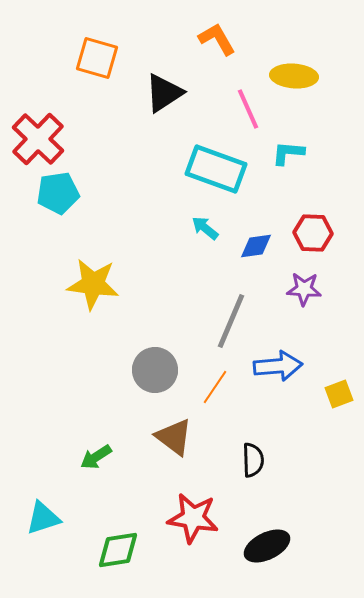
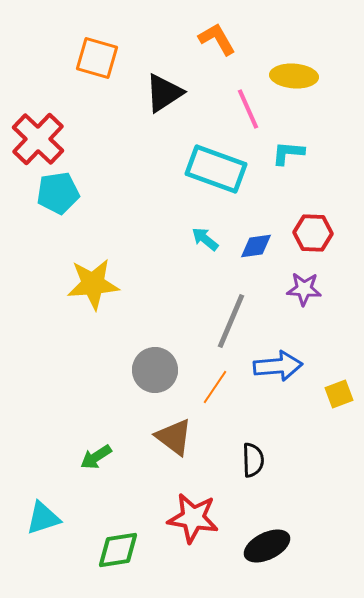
cyan arrow: moved 11 px down
yellow star: rotated 12 degrees counterclockwise
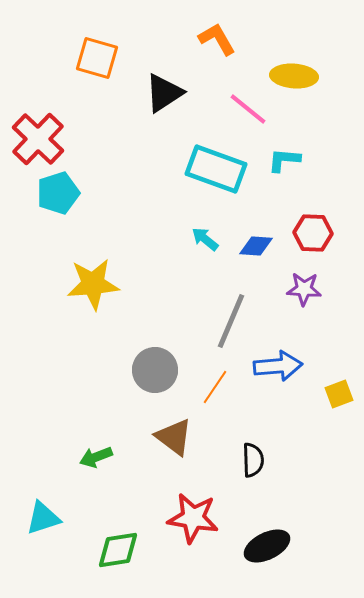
pink line: rotated 27 degrees counterclockwise
cyan L-shape: moved 4 px left, 7 px down
cyan pentagon: rotated 9 degrees counterclockwise
blue diamond: rotated 12 degrees clockwise
green arrow: rotated 12 degrees clockwise
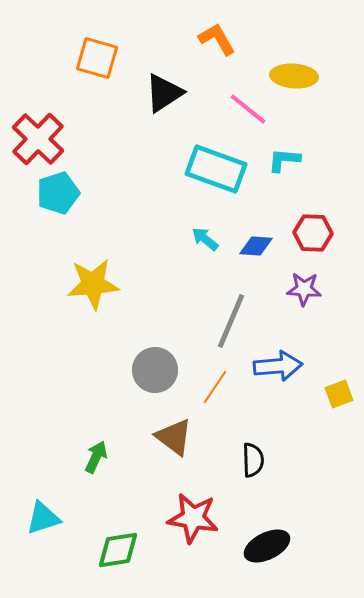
green arrow: rotated 136 degrees clockwise
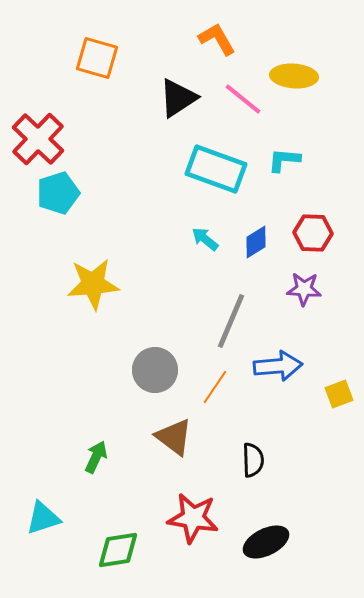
black triangle: moved 14 px right, 5 px down
pink line: moved 5 px left, 10 px up
blue diamond: moved 4 px up; rotated 36 degrees counterclockwise
black ellipse: moved 1 px left, 4 px up
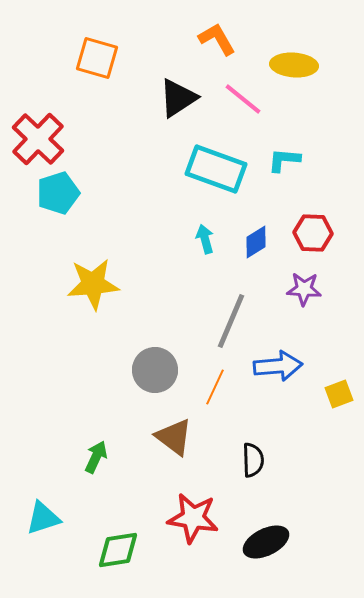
yellow ellipse: moved 11 px up
cyan arrow: rotated 36 degrees clockwise
orange line: rotated 9 degrees counterclockwise
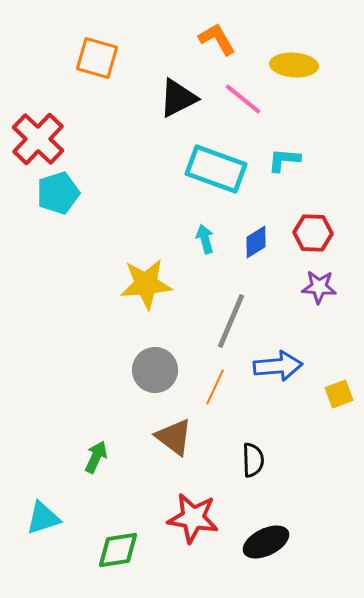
black triangle: rotated 6 degrees clockwise
yellow star: moved 53 px right
purple star: moved 15 px right, 2 px up
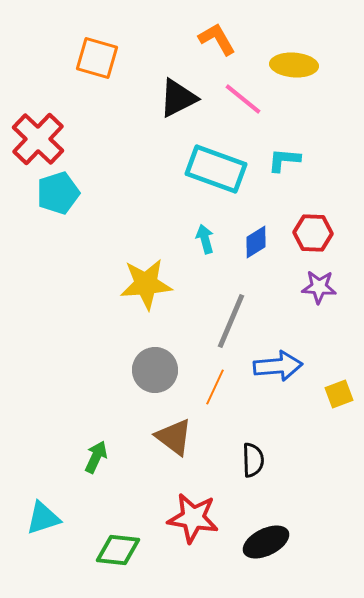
green diamond: rotated 15 degrees clockwise
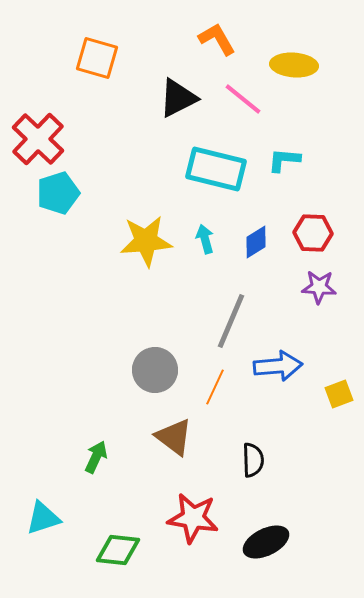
cyan rectangle: rotated 6 degrees counterclockwise
yellow star: moved 43 px up
